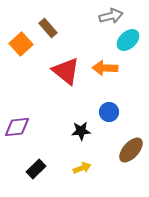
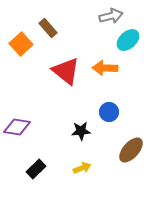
purple diamond: rotated 16 degrees clockwise
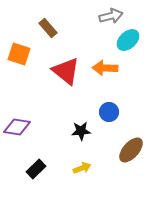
orange square: moved 2 px left, 10 px down; rotated 30 degrees counterclockwise
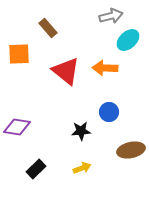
orange square: rotated 20 degrees counterclockwise
brown ellipse: rotated 36 degrees clockwise
